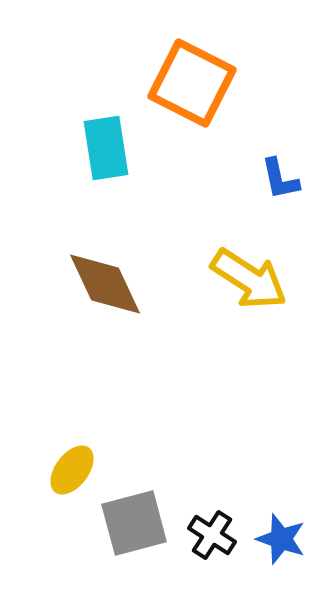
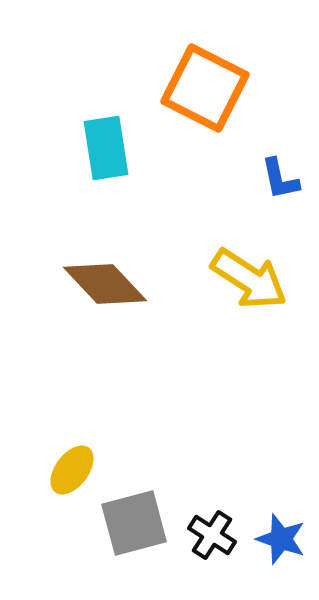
orange square: moved 13 px right, 5 px down
brown diamond: rotated 18 degrees counterclockwise
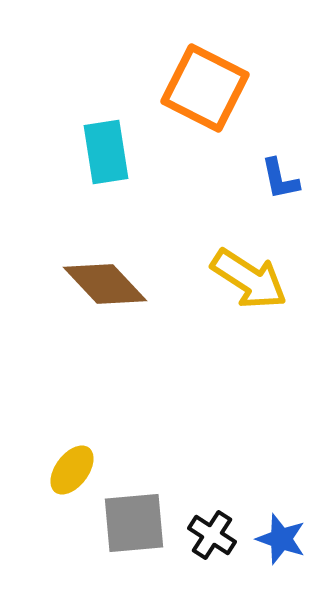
cyan rectangle: moved 4 px down
gray square: rotated 10 degrees clockwise
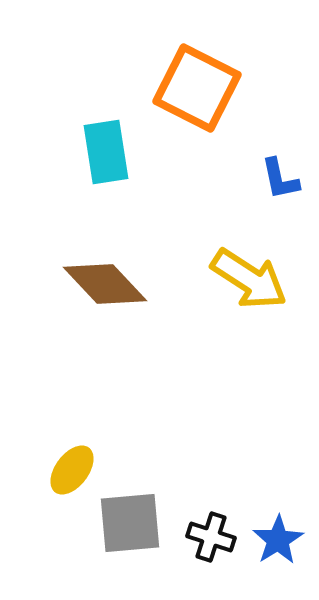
orange square: moved 8 px left
gray square: moved 4 px left
black cross: moved 1 px left, 2 px down; rotated 15 degrees counterclockwise
blue star: moved 3 px left, 1 px down; rotated 21 degrees clockwise
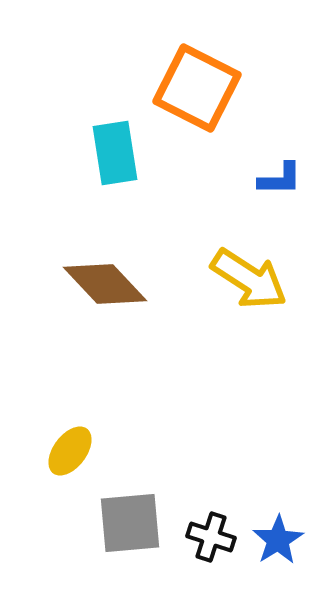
cyan rectangle: moved 9 px right, 1 px down
blue L-shape: rotated 78 degrees counterclockwise
yellow ellipse: moved 2 px left, 19 px up
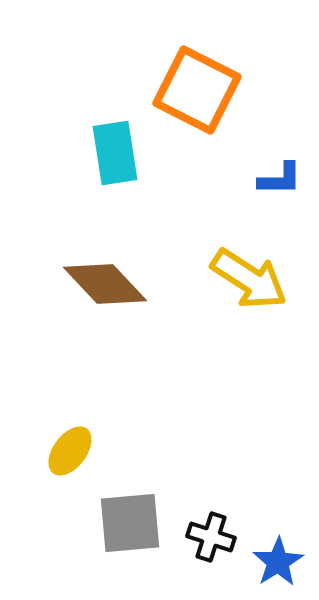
orange square: moved 2 px down
blue star: moved 22 px down
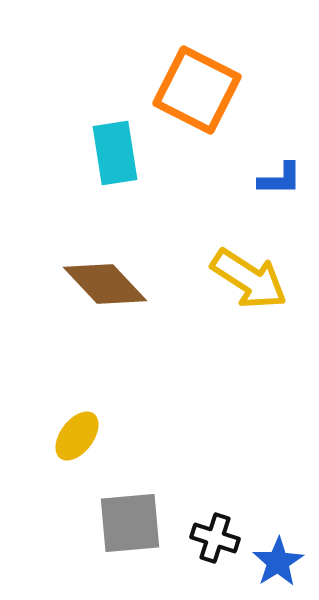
yellow ellipse: moved 7 px right, 15 px up
black cross: moved 4 px right, 1 px down
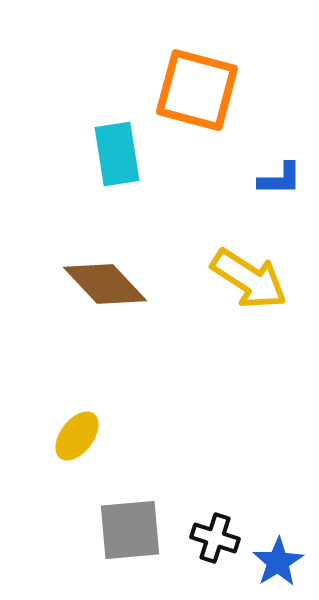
orange square: rotated 12 degrees counterclockwise
cyan rectangle: moved 2 px right, 1 px down
gray square: moved 7 px down
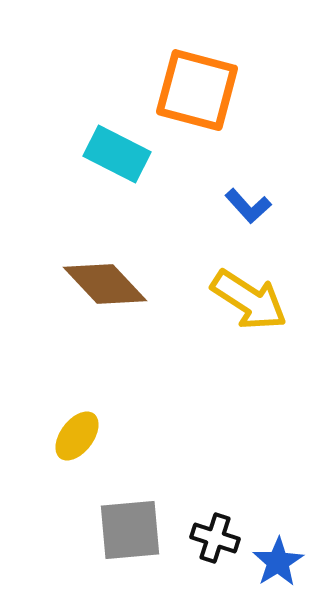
cyan rectangle: rotated 54 degrees counterclockwise
blue L-shape: moved 32 px left, 27 px down; rotated 48 degrees clockwise
yellow arrow: moved 21 px down
